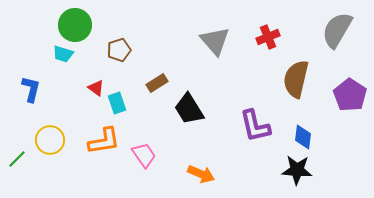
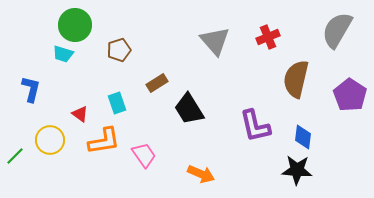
red triangle: moved 16 px left, 26 px down
green line: moved 2 px left, 3 px up
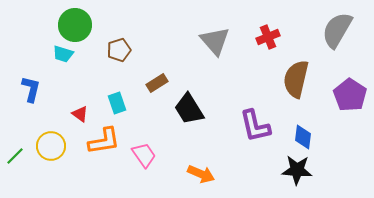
yellow circle: moved 1 px right, 6 px down
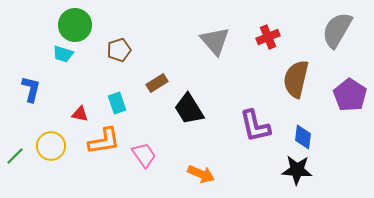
red triangle: rotated 24 degrees counterclockwise
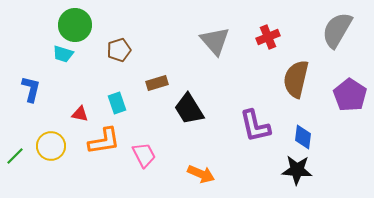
brown rectangle: rotated 15 degrees clockwise
pink trapezoid: rotated 8 degrees clockwise
